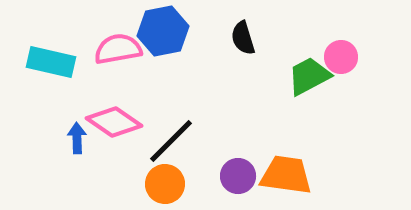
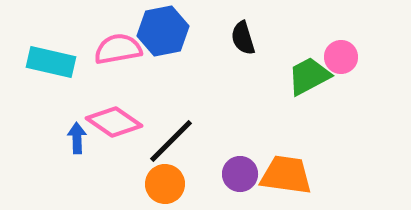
purple circle: moved 2 px right, 2 px up
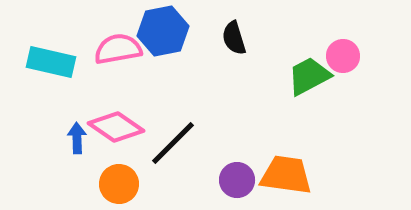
black semicircle: moved 9 px left
pink circle: moved 2 px right, 1 px up
pink diamond: moved 2 px right, 5 px down
black line: moved 2 px right, 2 px down
purple circle: moved 3 px left, 6 px down
orange circle: moved 46 px left
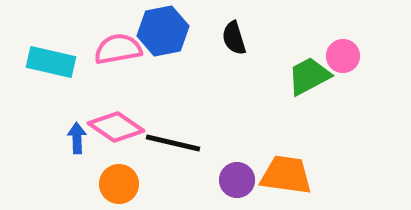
black line: rotated 58 degrees clockwise
